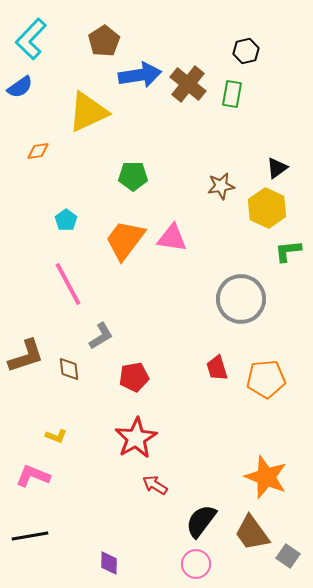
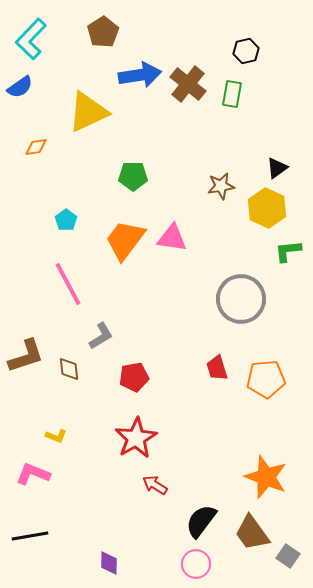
brown pentagon: moved 1 px left, 9 px up
orange diamond: moved 2 px left, 4 px up
pink L-shape: moved 2 px up
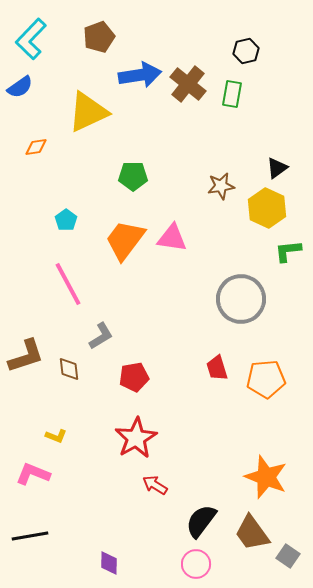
brown pentagon: moved 4 px left, 5 px down; rotated 12 degrees clockwise
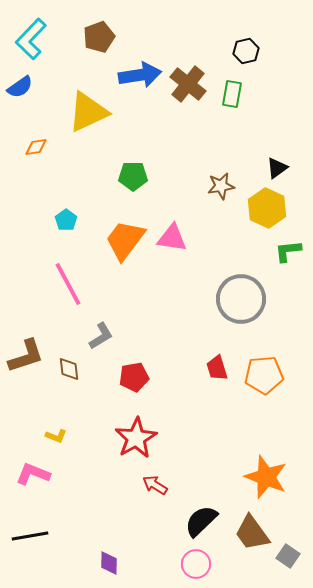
orange pentagon: moved 2 px left, 4 px up
black semicircle: rotated 9 degrees clockwise
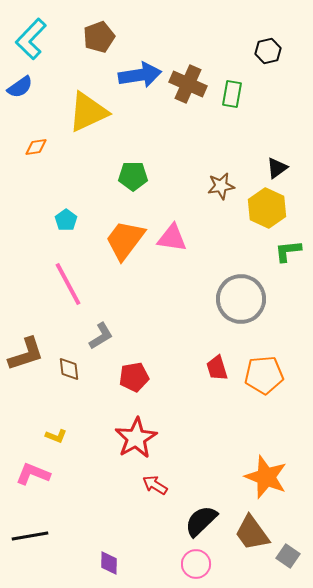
black hexagon: moved 22 px right
brown cross: rotated 15 degrees counterclockwise
brown L-shape: moved 2 px up
